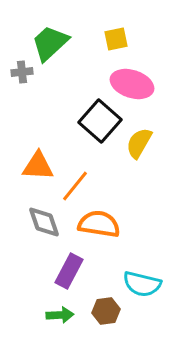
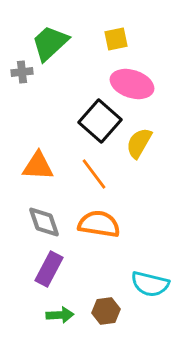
orange line: moved 19 px right, 12 px up; rotated 76 degrees counterclockwise
purple rectangle: moved 20 px left, 2 px up
cyan semicircle: moved 8 px right
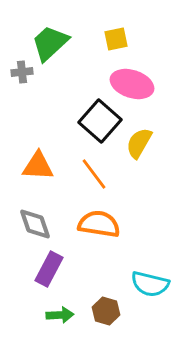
gray diamond: moved 9 px left, 2 px down
brown hexagon: rotated 24 degrees clockwise
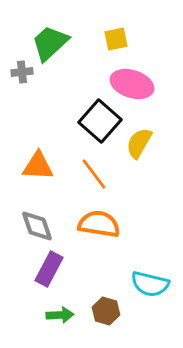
gray diamond: moved 2 px right, 2 px down
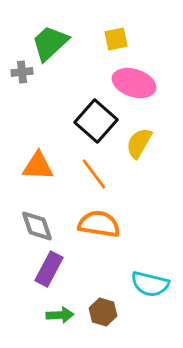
pink ellipse: moved 2 px right, 1 px up
black square: moved 4 px left
brown hexagon: moved 3 px left, 1 px down
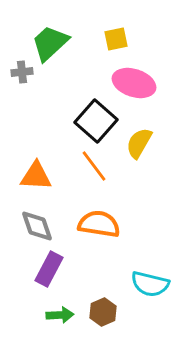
orange triangle: moved 2 px left, 10 px down
orange line: moved 8 px up
brown hexagon: rotated 20 degrees clockwise
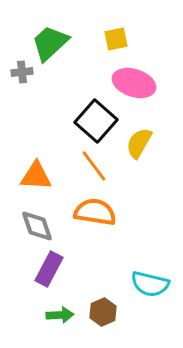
orange semicircle: moved 4 px left, 12 px up
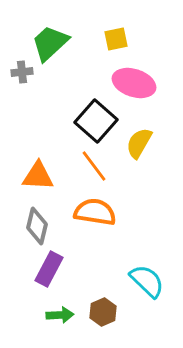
orange triangle: moved 2 px right
gray diamond: rotated 33 degrees clockwise
cyan semicircle: moved 3 px left, 3 px up; rotated 150 degrees counterclockwise
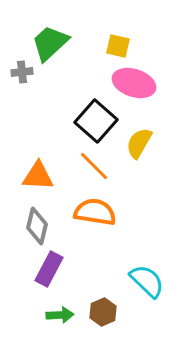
yellow square: moved 2 px right, 7 px down; rotated 25 degrees clockwise
orange line: rotated 8 degrees counterclockwise
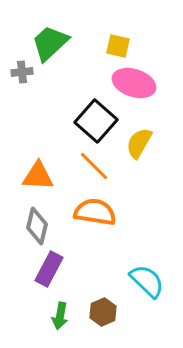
green arrow: moved 1 px down; rotated 104 degrees clockwise
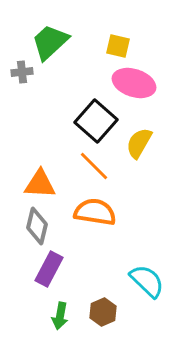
green trapezoid: moved 1 px up
orange triangle: moved 2 px right, 8 px down
